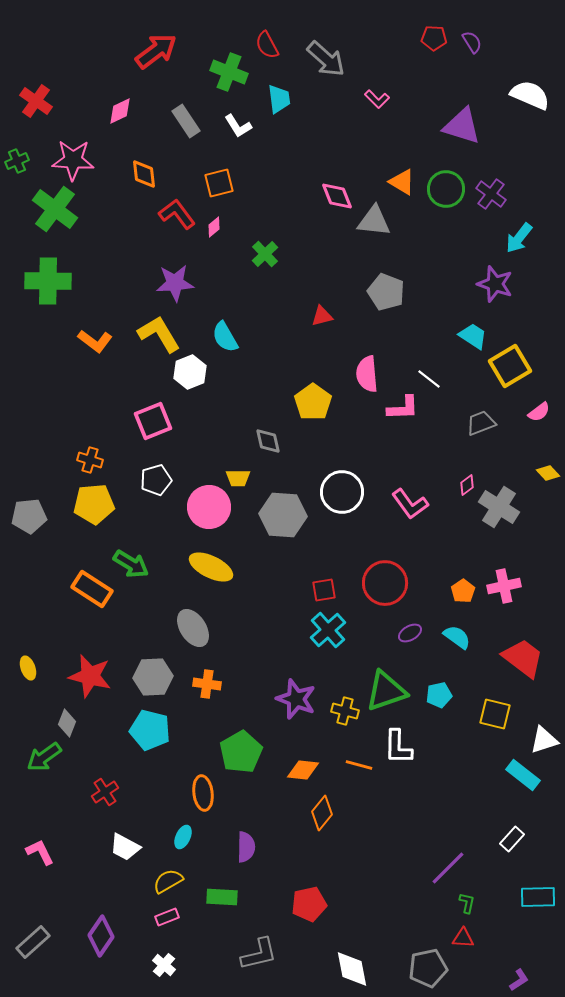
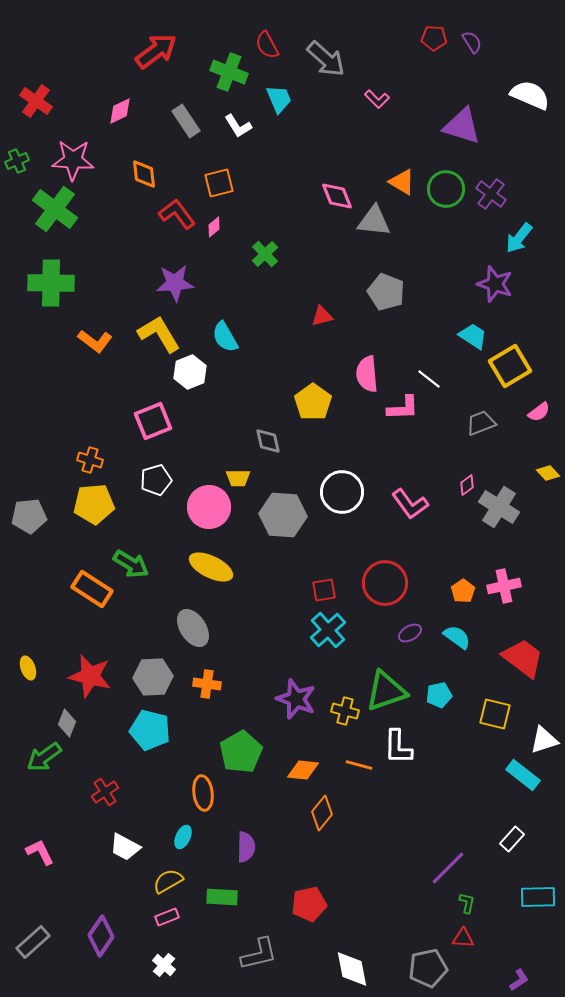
cyan trapezoid at (279, 99): rotated 16 degrees counterclockwise
green cross at (48, 281): moved 3 px right, 2 px down
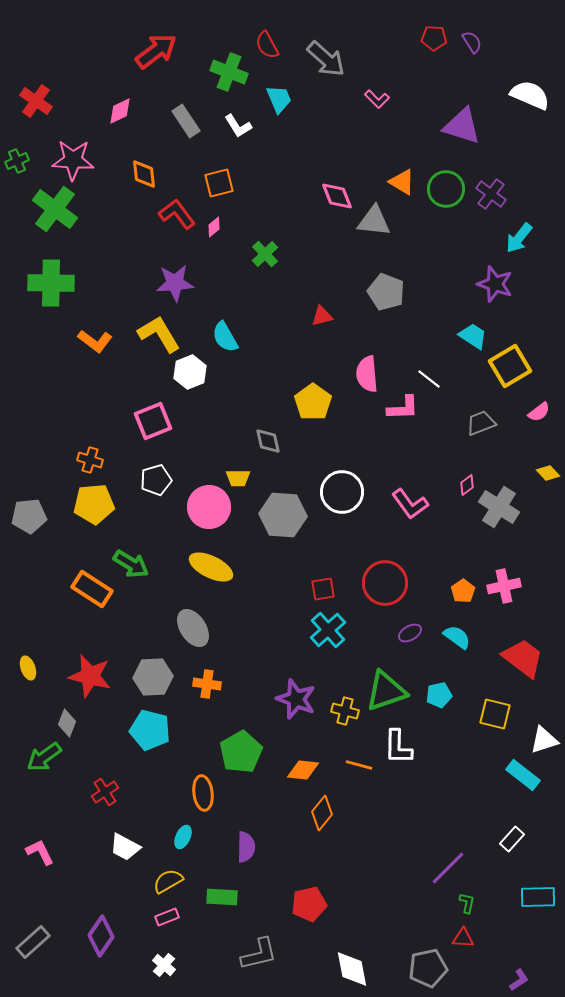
red square at (324, 590): moved 1 px left, 1 px up
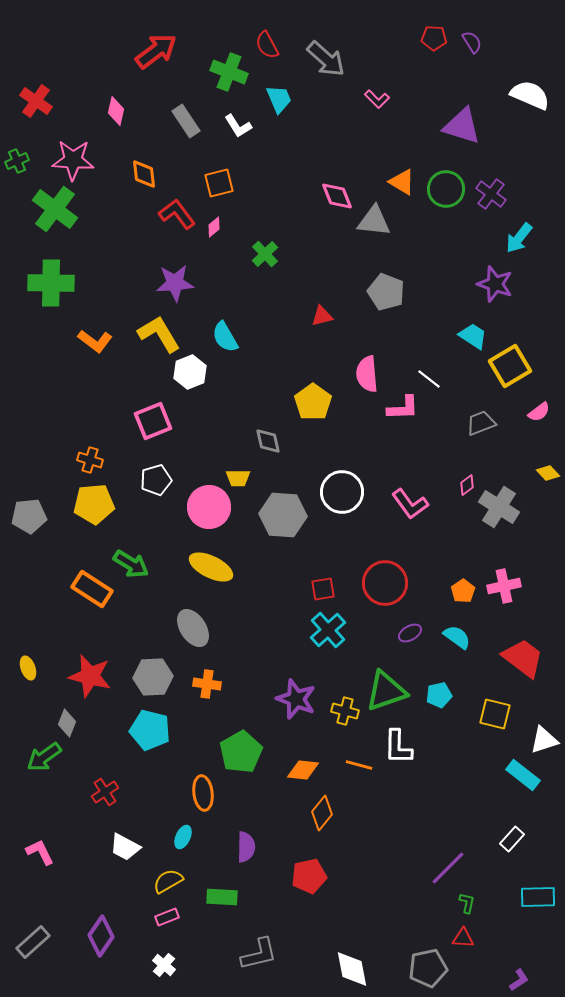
pink diamond at (120, 111): moved 4 px left; rotated 52 degrees counterclockwise
red pentagon at (309, 904): moved 28 px up
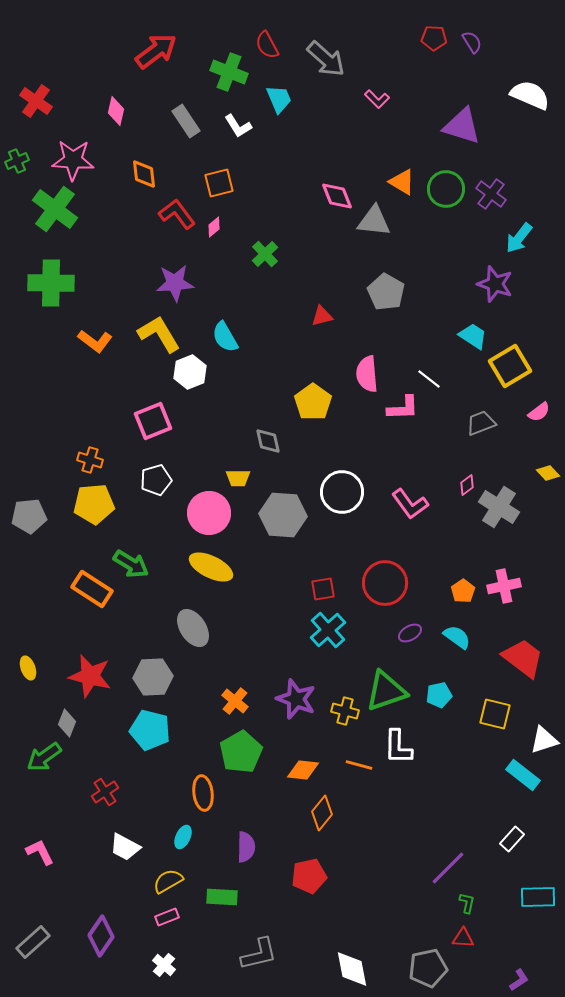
gray pentagon at (386, 292): rotated 9 degrees clockwise
pink circle at (209, 507): moved 6 px down
orange cross at (207, 684): moved 28 px right, 17 px down; rotated 32 degrees clockwise
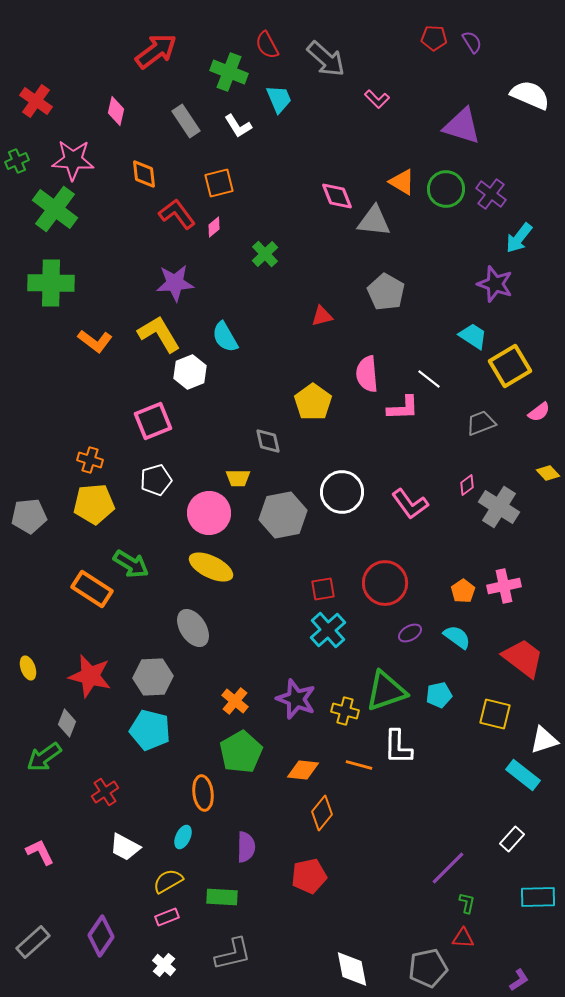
gray hexagon at (283, 515): rotated 15 degrees counterclockwise
gray L-shape at (259, 954): moved 26 px left
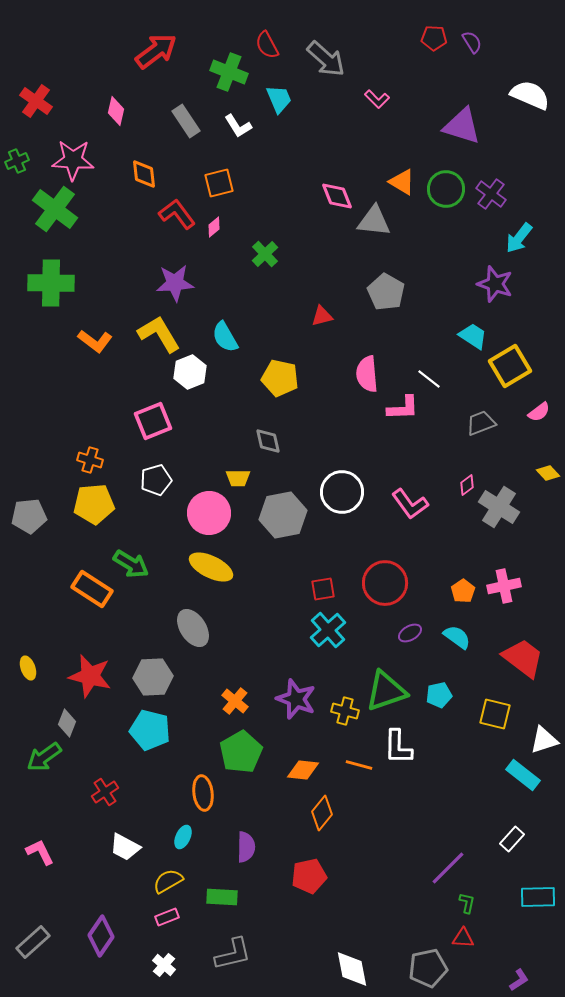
yellow pentagon at (313, 402): moved 33 px left, 24 px up; rotated 24 degrees counterclockwise
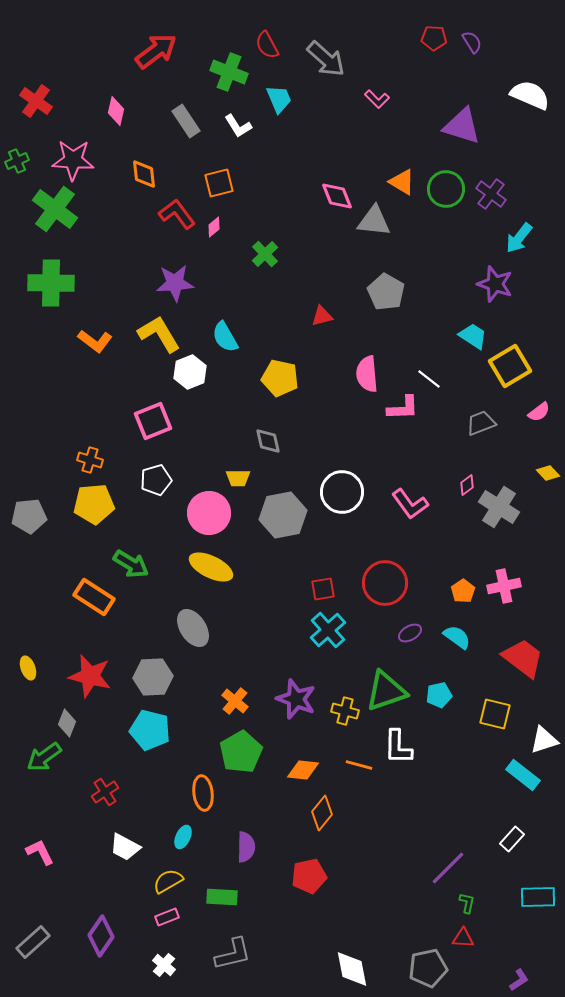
orange rectangle at (92, 589): moved 2 px right, 8 px down
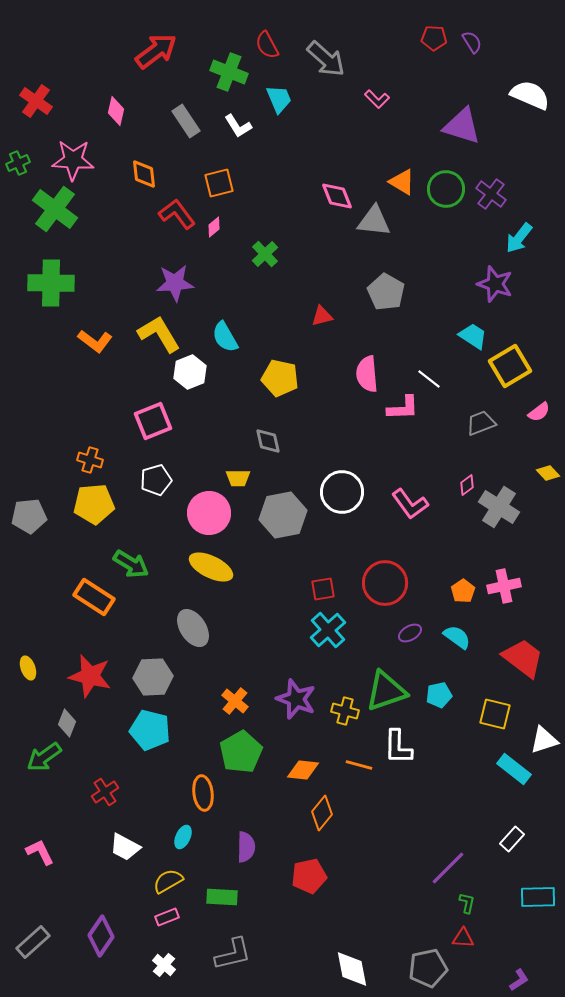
green cross at (17, 161): moved 1 px right, 2 px down
cyan rectangle at (523, 775): moved 9 px left, 6 px up
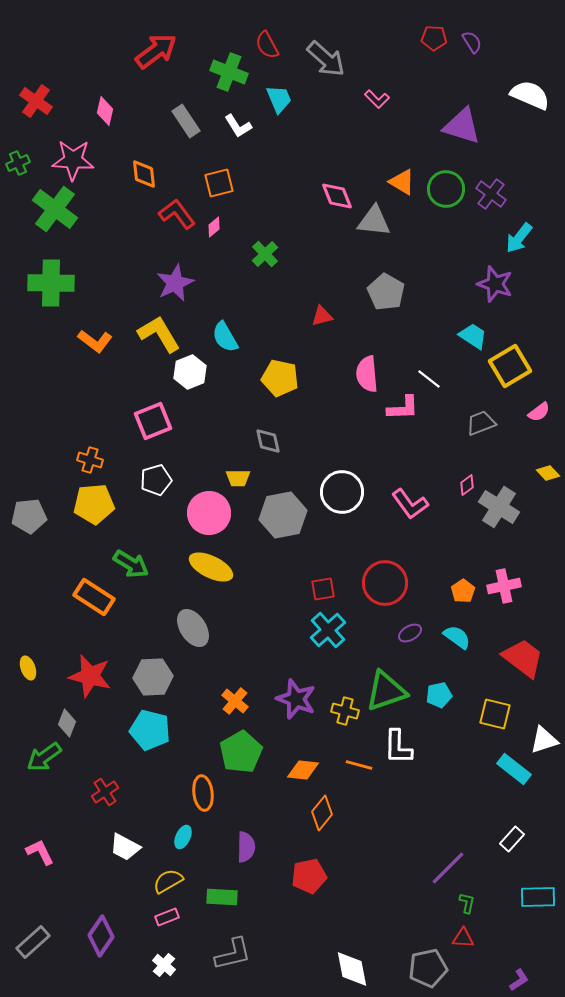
pink diamond at (116, 111): moved 11 px left
purple star at (175, 283): rotated 21 degrees counterclockwise
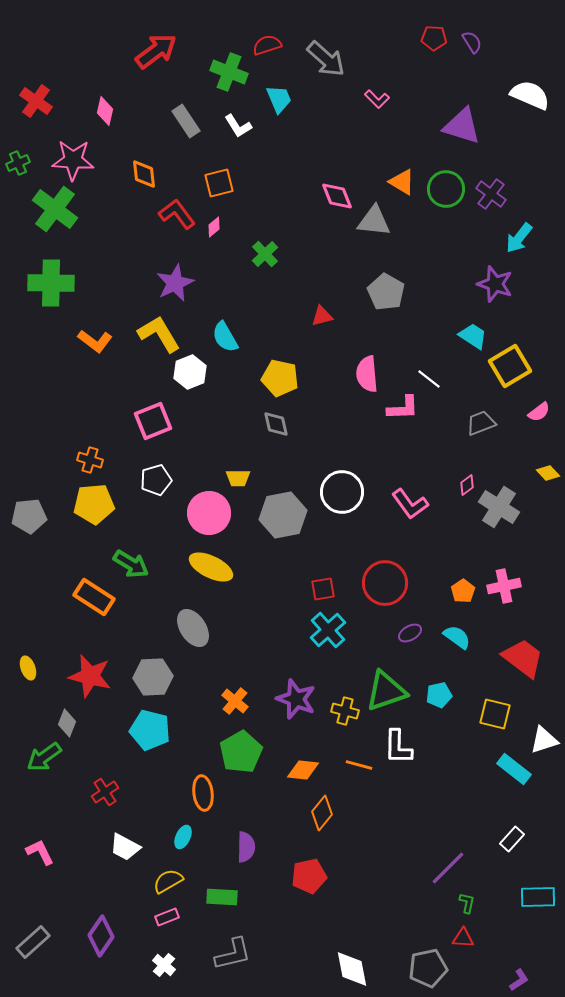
red semicircle at (267, 45): rotated 100 degrees clockwise
gray diamond at (268, 441): moved 8 px right, 17 px up
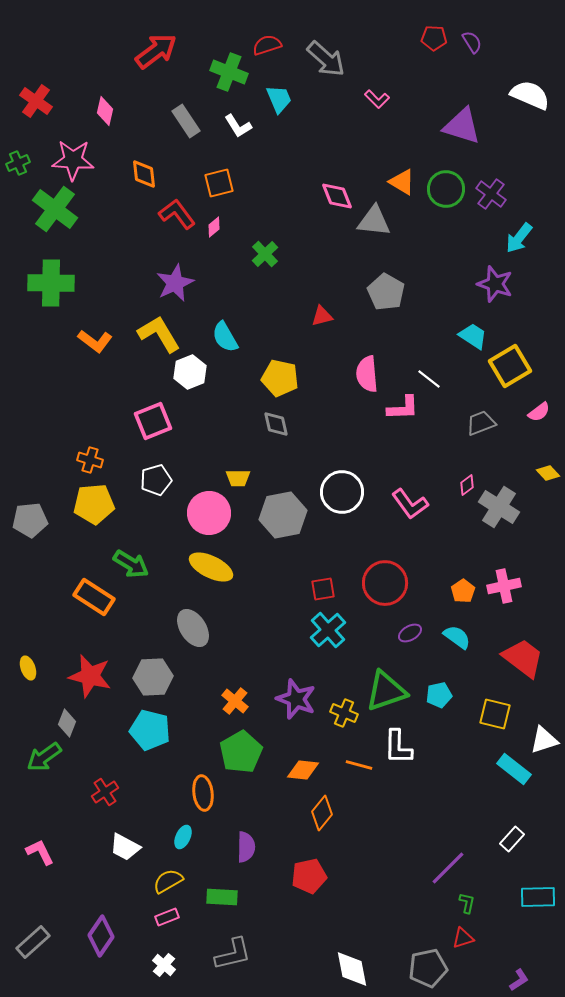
gray pentagon at (29, 516): moved 1 px right, 4 px down
yellow cross at (345, 711): moved 1 px left, 2 px down; rotated 8 degrees clockwise
red triangle at (463, 938): rotated 20 degrees counterclockwise
